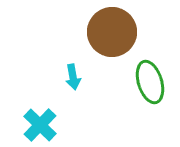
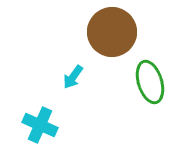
cyan arrow: rotated 45 degrees clockwise
cyan cross: rotated 20 degrees counterclockwise
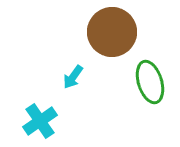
cyan cross: moved 4 px up; rotated 32 degrees clockwise
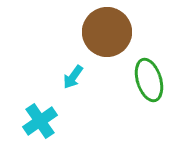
brown circle: moved 5 px left
green ellipse: moved 1 px left, 2 px up
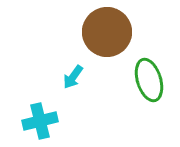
cyan cross: rotated 20 degrees clockwise
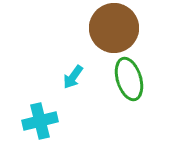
brown circle: moved 7 px right, 4 px up
green ellipse: moved 20 px left, 1 px up
